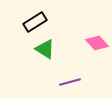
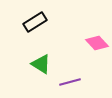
green triangle: moved 4 px left, 15 px down
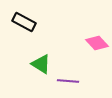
black rectangle: moved 11 px left; rotated 60 degrees clockwise
purple line: moved 2 px left, 1 px up; rotated 20 degrees clockwise
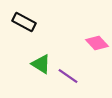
purple line: moved 5 px up; rotated 30 degrees clockwise
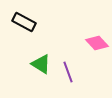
purple line: moved 4 px up; rotated 35 degrees clockwise
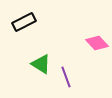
black rectangle: rotated 55 degrees counterclockwise
purple line: moved 2 px left, 5 px down
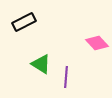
purple line: rotated 25 degrees clockwise
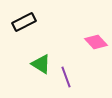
pink diamond: moved 1 px left, 1 px up
purple line: rotated 25 degrees counterclockwise
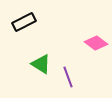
pink diamond: moved 1 px down; rotated 10 degrees counterclockwise
purple line: moved 2 px right
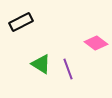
black rectangle: moved 3 px left
purple line: moved 8 px up
